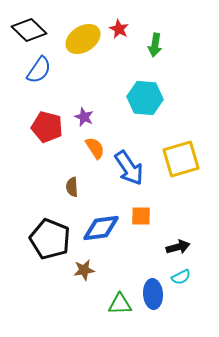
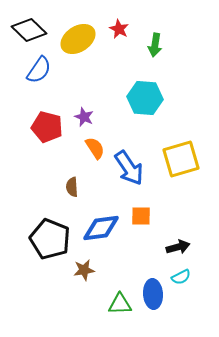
yellow ellipse: moved 5 px left
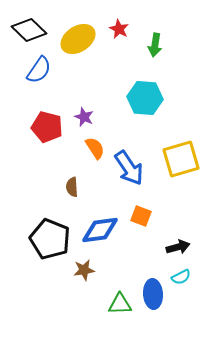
orange square: rotated 20 degrees clockwise
blue diamond: moved 1 px left, 2 px down
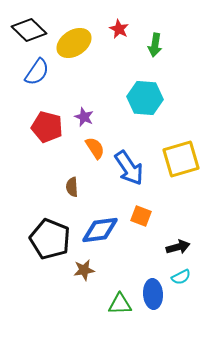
yellow ellipse: moved 4 px left, 4 px down
blue semicircle: moved 2 px left, 2 px down
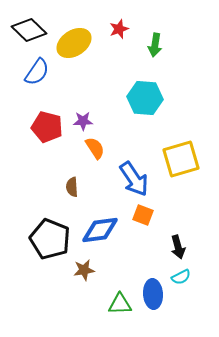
red star: rotated 24 degrees clockwise
purple star: moved 1 px left, 4 px down; rotated 24 degrees counterclockwise
blue arrow: moved 5 px right, 11 px down
orange square: moved 2 px right, 1 px up
black arrow: rotated 90 degrees clockwise
